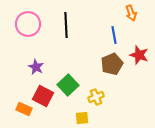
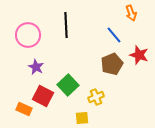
pink circle: moved 11 px down
blue line: rotated 30 degrees counterclockwise
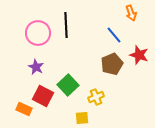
pink circle: moved 10 px right, 2 px up
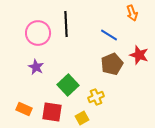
orange arrow: moved 1 px right
black line: moved 1 px up
blue line: moved 5 px left; rotated 18 degrees counterclockwise
red square: moved 9 px right, 16 px down; rotated 20 degrees counterclockwise
yellow square: rotated 24 degrees counterclockwise
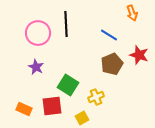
green square: rotated 15 degrees counterclockwise
red square: moved 6 px up; rotated 15 degrees counterclockwise
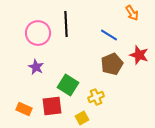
orange arrow: rotated 14 degrees counterclockwise
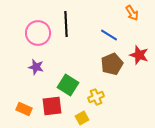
purple star: rotated 14 degrees counterclockwise
